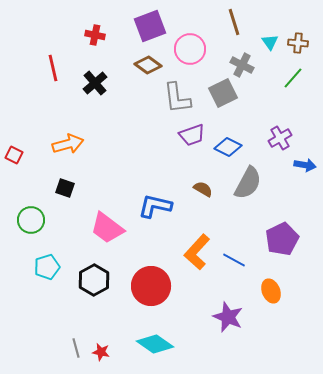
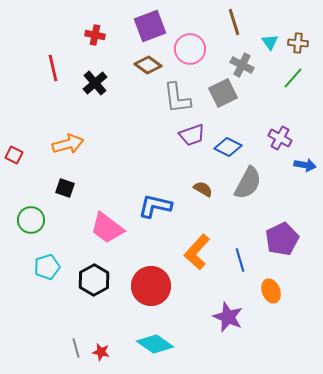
purple cross: rotated 30 degrees counterclockwise
blue line: moved 6 px right; rotated 45 degrees clockwise
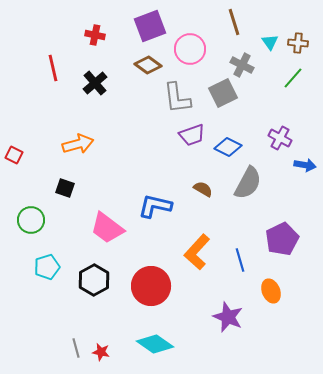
orange arrow: moved 10 px right
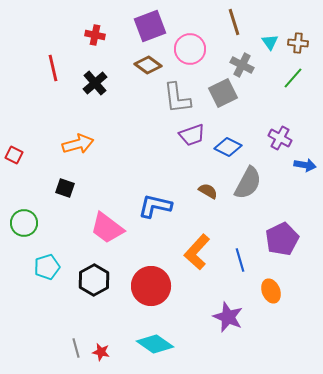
brown semicircle: moved 5 px right, 2 px down
green circle: moved 7 px left, 3 px down
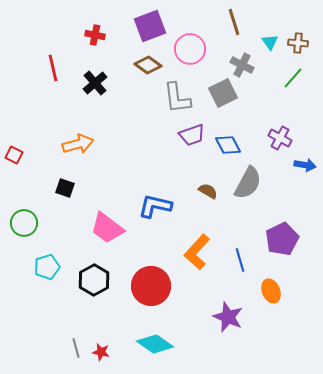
blue diamond: moved 2 px up; rotated 36 degrees clockwise
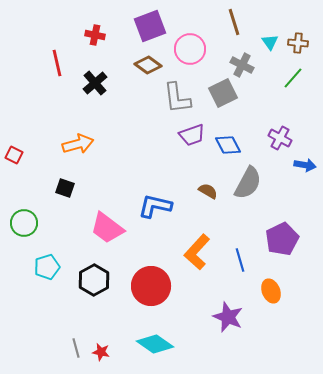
red line: moved 4 px right, 5 px up
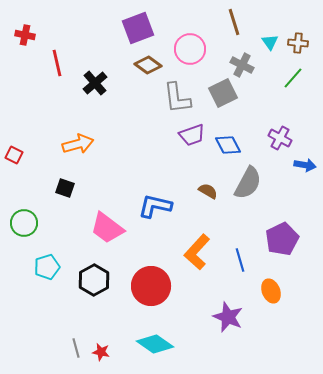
purple square: moved 12 px left, 2 px down
red cross: moved 70 px left
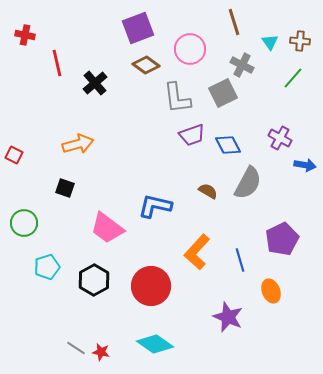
brown cross: moved 2 px right, 2 px up
brown diamond: moved 2 px left
gray line: rotated 42 degrees counterclockwise
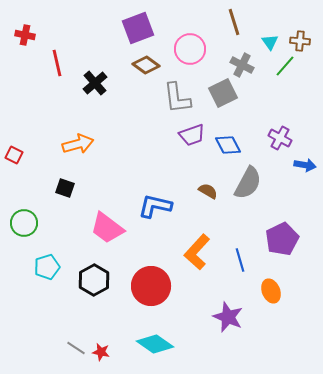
green line: moved 8 px left, 12 px up
